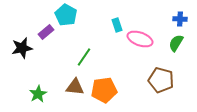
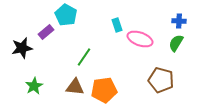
blue cross: moved 1 px left, 2 px down
green star: moved 4 px left, 8 px up
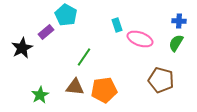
black star: rotated 15 degrees counterclockwise
green star: moved 6 px right, 9 px down
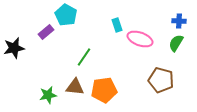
black star: moved 8 px left; rotated 15 degrees clockwise
green star: moved 8 px right; rotated 18 degrees clockwise
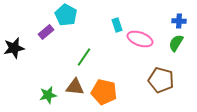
orange pentagon: moved 2 px down; rotated 20 degrees clockwise
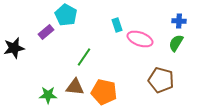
green star: rotated 12 degrees clockwise
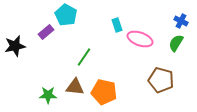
blue cross: moved 2 px right; rotated 24 degrees clockwise
black star: moved 1 px right, 2 px up
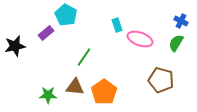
purple rectangle: moved 1 px down
orange pentagon: rotated 25 degrees clockwise
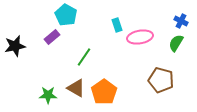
purple rectangle: moved 6 px right, 4 px down
pink ellipse: moved 2 px up; rotated 30 degrees counterclockwise
brown triangle: moved 1 px right, 1 px down; rotated 24 degrees clockwise
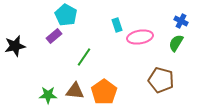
purple rectangle: moved 2 px right, 1 px up
brown triangle: moved 1 px left, 3 px down; rotated 24 degrees counterclockwise
